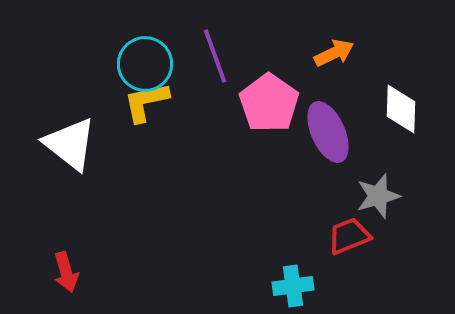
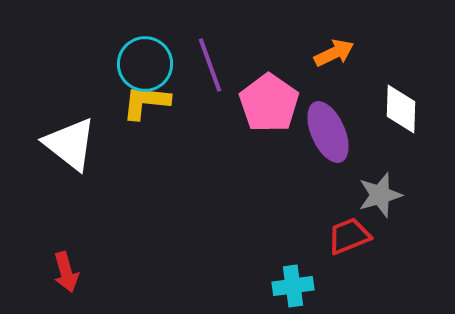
purple line: moved 5 px left, 9 px down
yellow L-shape: rotated 18 degrees clockwise
gray star: moved 2 px right, 1 px up
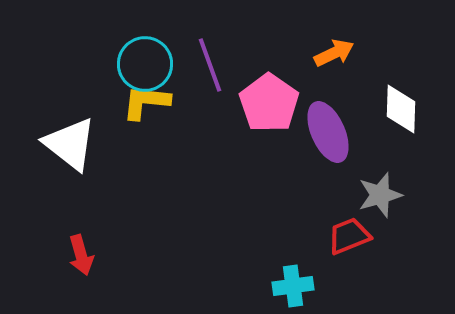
red arrow: moved 15 px right, 17 px up
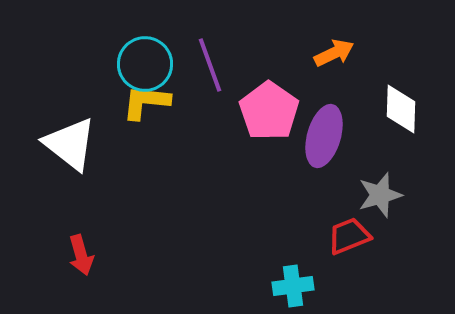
pink pentagon: moved 8 px down
purple ellipse: moved 4 px left, 4 px down; rotated 40 degrees clockwise
